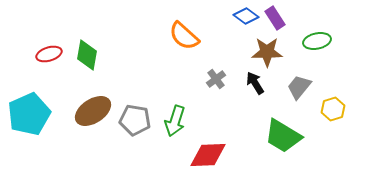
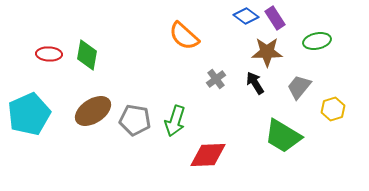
red ellipse: rotated 20 degrees clockwise
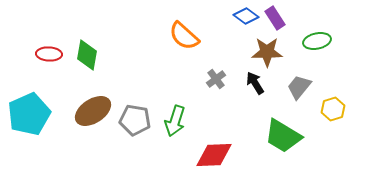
red diamond: moved 6 px right
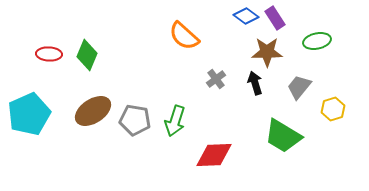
green diamond: rotated 12 degrees clockwise
black arrow: rotated 15 degrees clockwise
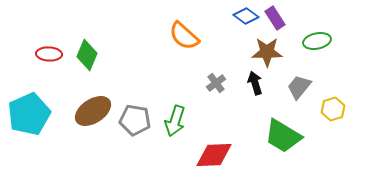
gray cross: moved 4 px down
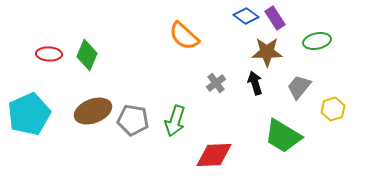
brown ellipse: rotated 12 degrees clockwise
gray pentagon: moved 2 px left
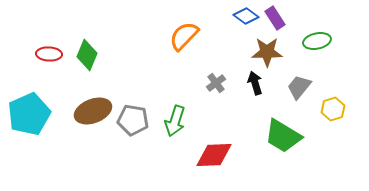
orange semicircle: rotated 92 degrees clockwise
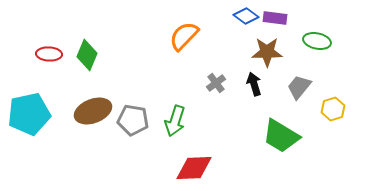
purple rectangle: rotated 50 degrees counterclockwise
green ellipse: rotated 24 degrees clockwise
black arrow: moved 1 px left, 1 px down
cyan pentagon: rotated 12 degrees clockwise
green trapezoid: moved 2 px left
red diamond: moved 20 px left, 13 px down
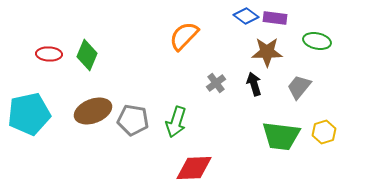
yellow hexagon: moved 9 px left, 23 px down
green arrow: moved 1 px right, 1 px down
green trapezoid: rotated 24 degrees counterclockwise
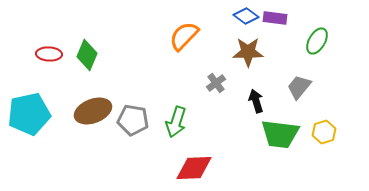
green ellipse: rotated 72 degrees counterclockwise
brown star: moved 19 px left
black arrow: moved 2 px right, 17 px down
green trapezoid: moved 1 px left, 2 px up
